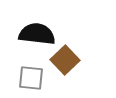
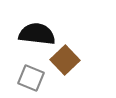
gray square: rotated 16 degrees clockwise
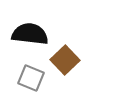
black semicircle: moved 7 px left
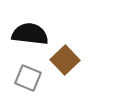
gray square: moved 3 px left
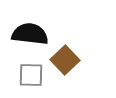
gray square: moved 3 px right, 3 px up; rotated 20 degrees counterclockwise
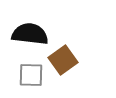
brown square: moved 2 px left; rotated 8 degrees clockwise
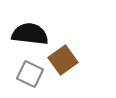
gray square: moved 1 px left, 1 px up; rotated 24 degrees clockwise
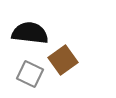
black semicircle: moved 1 px up
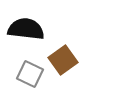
black semicircle: moved 4 px left, 4 px up
